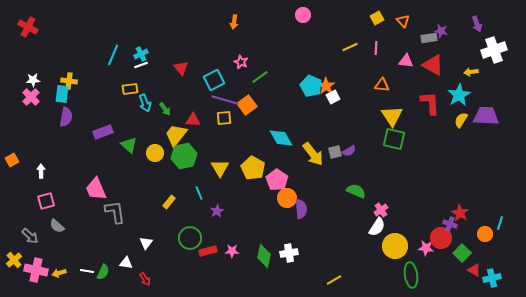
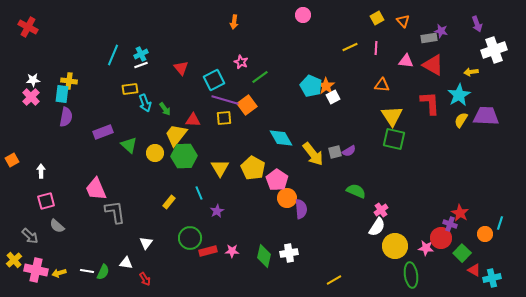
green hexagon at (184, 156): rotated 10 degrees clockwise
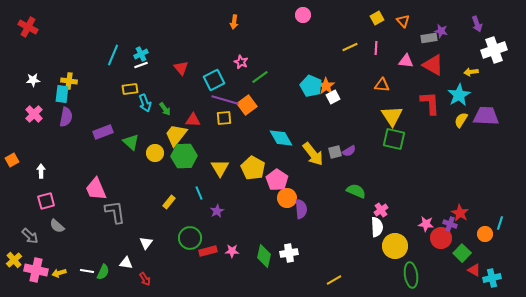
pink cross at (31, 97): moved 3 px right, 17 px down
green triangle at (129, 145): moved 2 px right, 3 px up
white semicircle at (377, 227): rotated 36 degrees counterclockwise
pink star at (426, 248): moved 24 px up
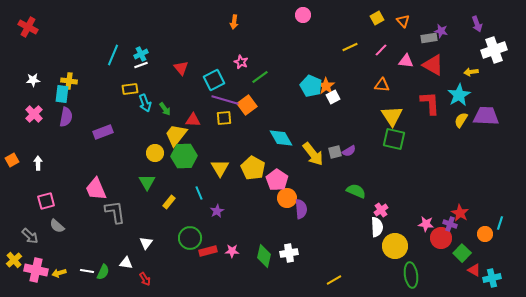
pink line at (376, 48): moved 5 px right, 2 px down; rotated 40 degrees clockwise
green triangle at (131, 142): moved 16 px right, 40 px down; rotated 18 degrees clockwise
white arrow at (41, 171): moved 3 px left, 8 px up
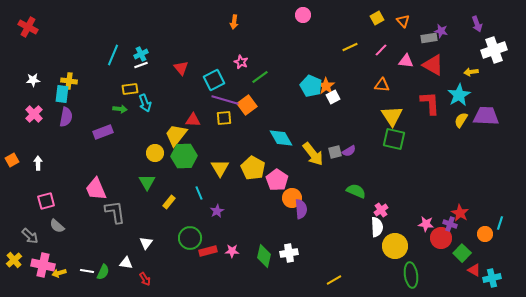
green arrow at (165, 109): moved 45 px left; rotated 48 degrees counterclockwise
orange circle at (287, 198): moved 5 px right
pink cross at (36, 270): moved 7 px right, 5 px up
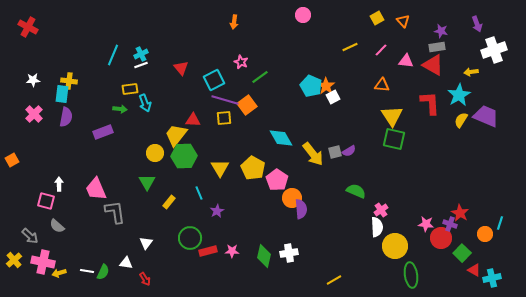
gray rectangle at (429, 38): moved 8 px right, 9 px down
purple trapezoid at (486, 116): rotated 20 degrees clockwise
white arrow at (38, 163): moved 21 px right, 21 px down
pink square at (46, 201): rotated 30 degrees clockwise
pink cross at (43, 265): moved 3 px up
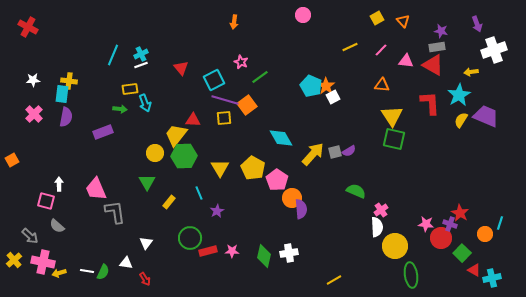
yellow arrow at (313, 154): rotated 100 degrees counterclockwise
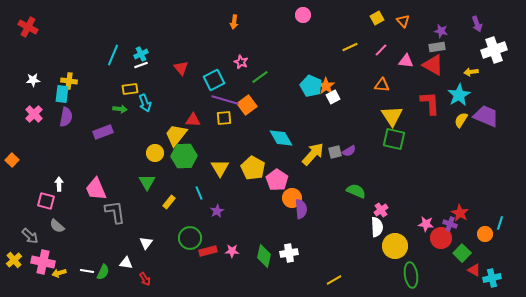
orange square at (12, 160): rotated 16 degrees counterclockwise
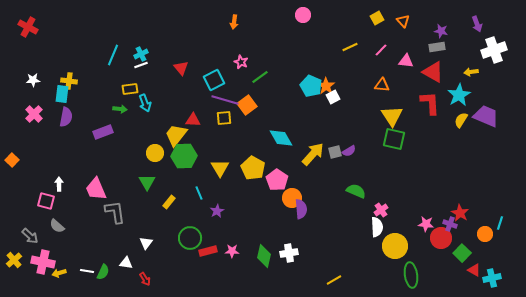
red triangle at (433, 65): moved 7 px down
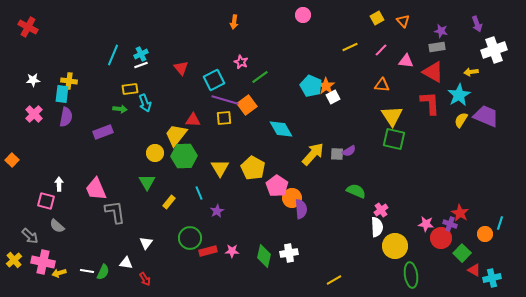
cyan diamond at (281, 138): moved 9 px up
gray square at (335, 152): moved 2 px right, 2 px down; rotated 16 degrees clockwise
pink pentagon at (277, 180): moved 6 px down
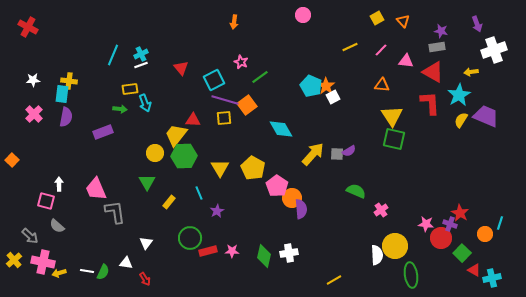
white semicircle at (377, 227): moved 28 px down
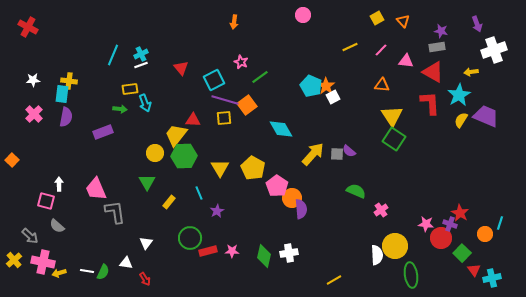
green square at (394, 139): rotated 20 degrees clockwise
purple semicircle at (349, 151): rotated 72 degrees clockwise
red triangle at (474, 270): rotated 24 degrees clockwise
